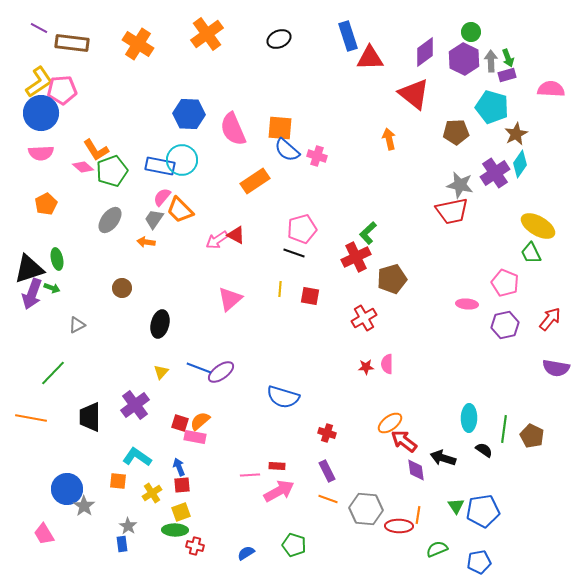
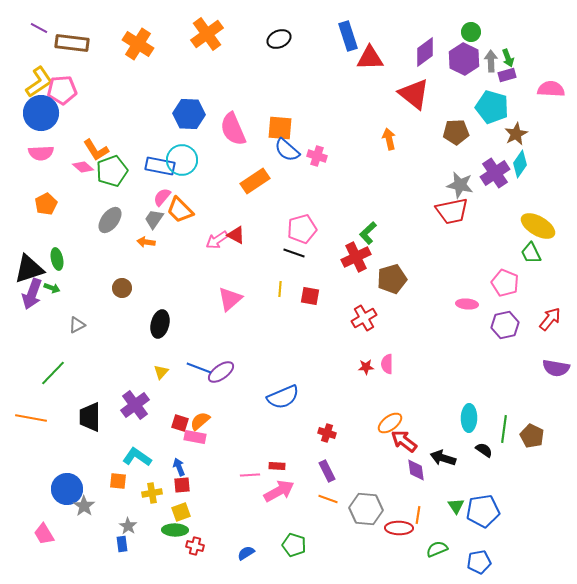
blue semicircle at (283, 397): rotated 40 degrees counterclockwise
yellow cross at (152, 493): rotated 24 degrees clockwise
red ellipse at (399, 526): moved 2 px down
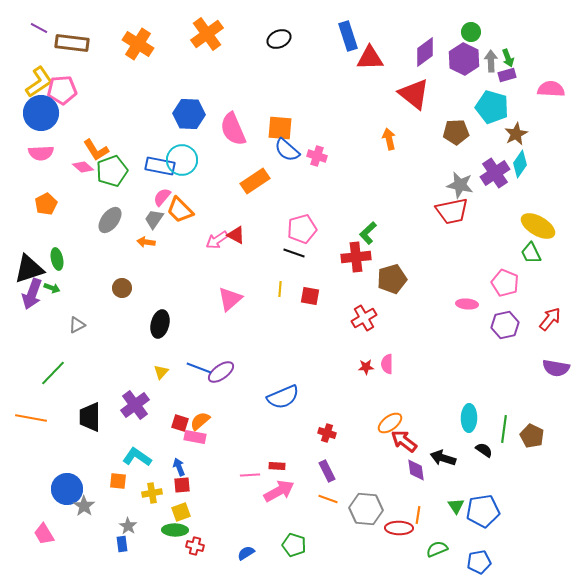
red cross at (356, 257): rotated 20 degrees clockwise
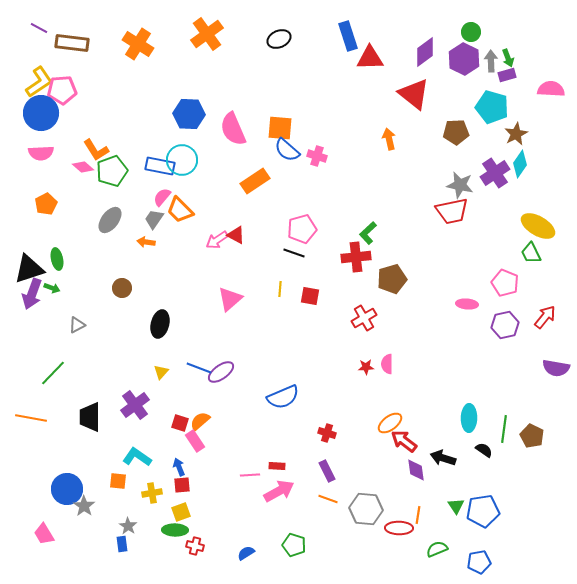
red arrow at (550, 319): moved 5 px left, 2 px up
pink rectangle at (195, 437): moved 4 px down; rotated 45 degrees clockwise
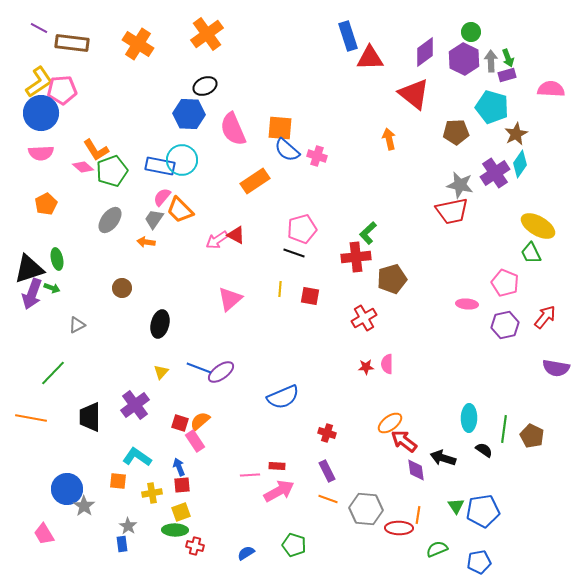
black ellipse at (279, 39): moved 74 px left, 47 px down
